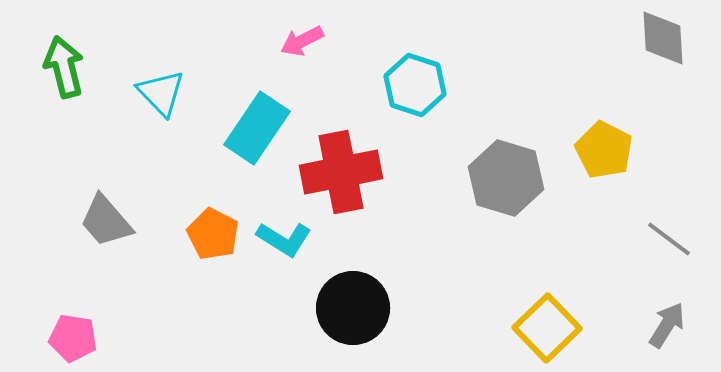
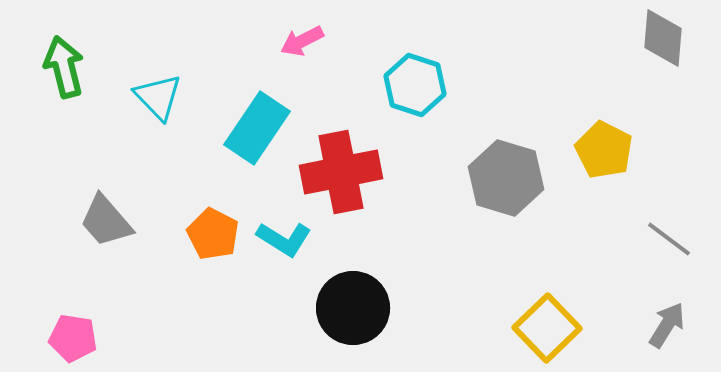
gray diamond: rotated 8 degrees clockwise
cyan triangle: moved 3 px left, 4 px down
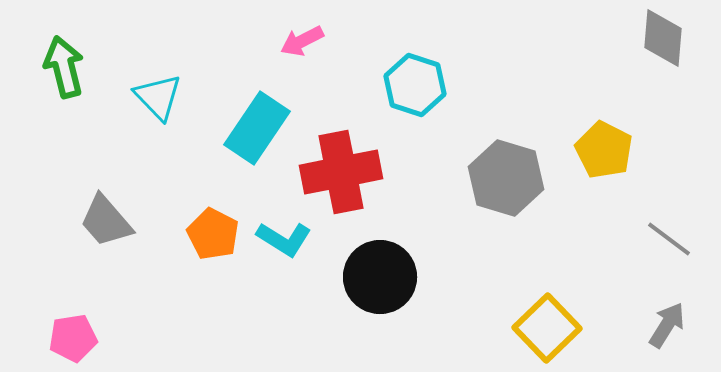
black circle: moved 27 px right, 31 px up
pink pentagon: rotated 18 degrees counterclockwise
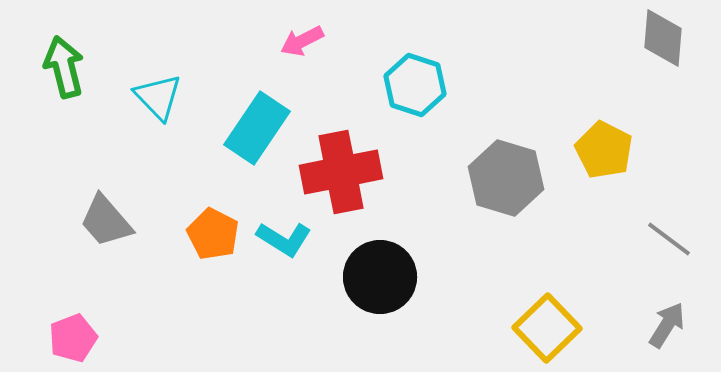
pink pentagon: rotated 12 degrees counterclockwise
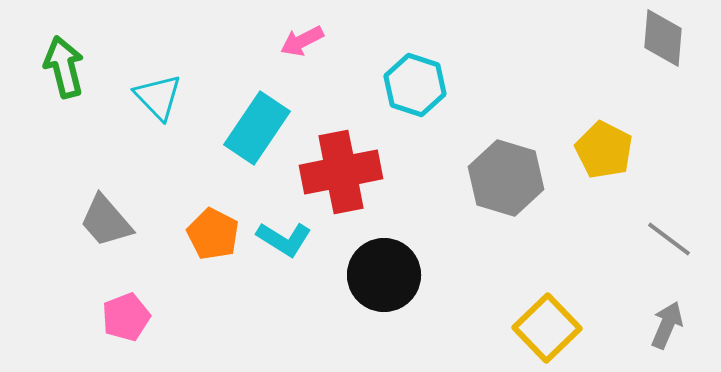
black circle: moved 4 px right, 2 px up
gray arrow: rotated 9 degrees counterclockwise
pink pentagon: moved 53 px right, 21 px up
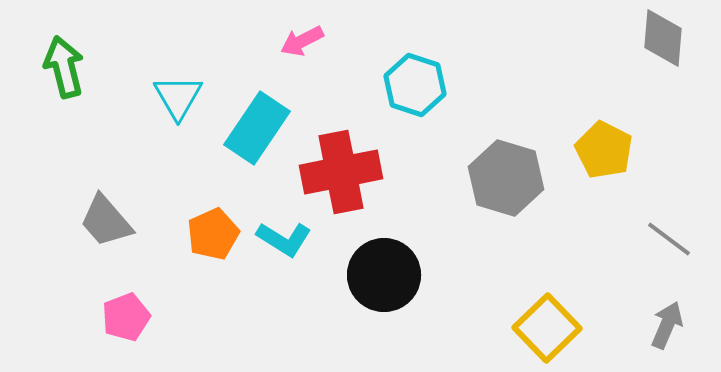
cyan triangle: moved 20 px right; rotated 14 degrees clockwise
orange pentagon: rotated 21 degrees clockwise
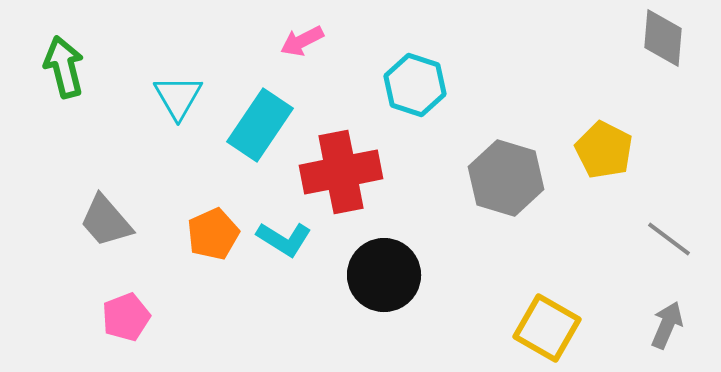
cyan rectangle: moved 3 px right, 3 px up
yellow square: rotated 16 degrees counterclockwise
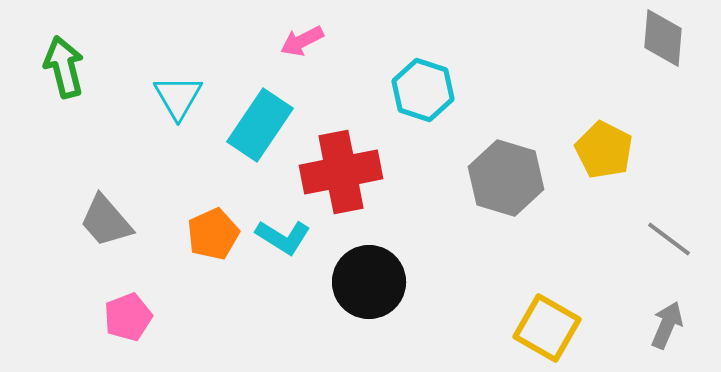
cyan hexagon: moved 8 px right, 5 px down
cyan L-shape: moved 1 px left, 2 px up
black circle: moved 15 px left, 7 px down
pink pentagon: moved 2 px right
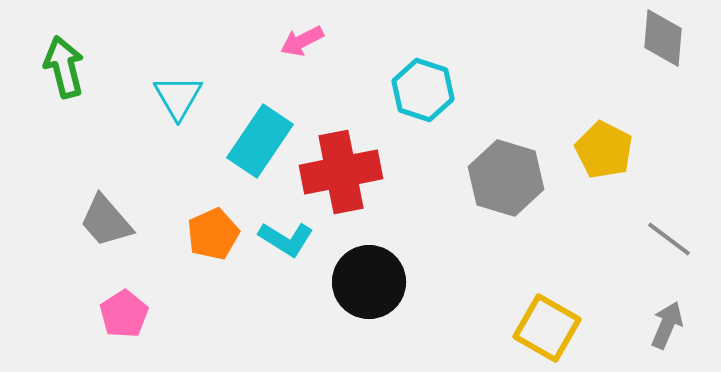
cyan rectangle: moved 16 px down
cyan L-shape: moved 3 px right, 2 px down
pink pentagon: moved 4 px left, 3 px up; rotated 12 degrees counterclockwise
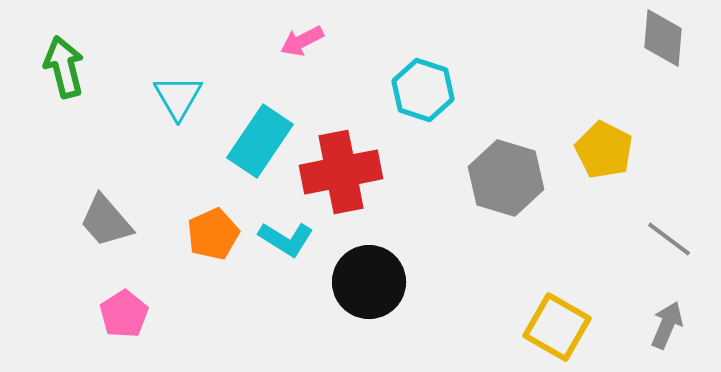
yellow square: moved 10 px right, 1 px up
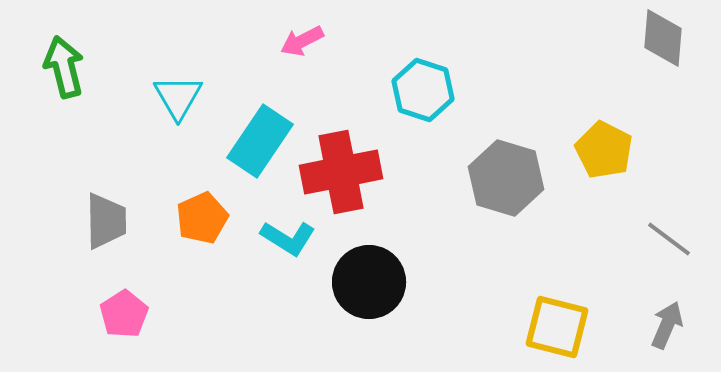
gray trapezoid: rotated 140 degrees counterclockwise
orange pentagon: moved 11 px left, 16 px up
cyan L-shape: moved 2 px right, 1 px up
yellow square: rotated 16 degrees counterclockwise
